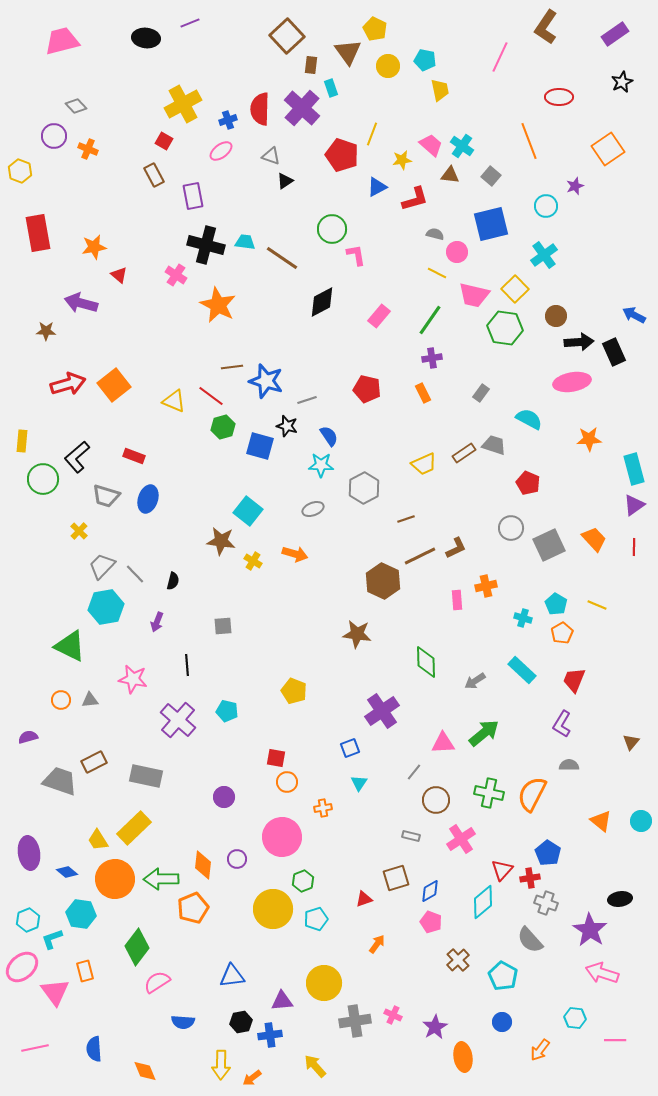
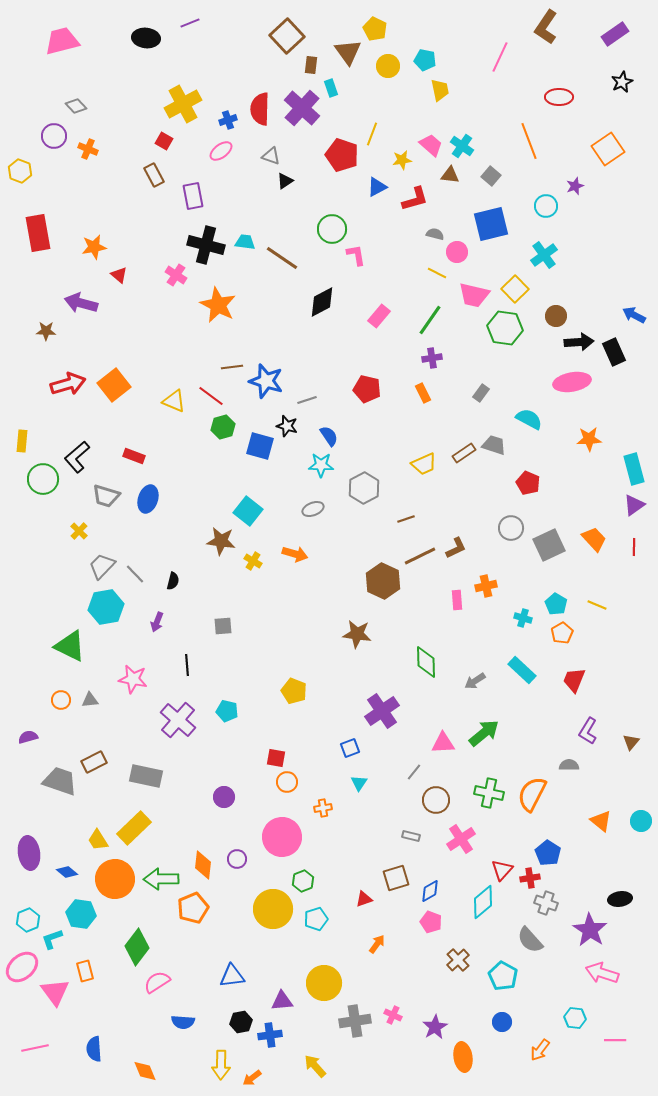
purple L-shape at (562, 724): moved 26 px right, 7 px down
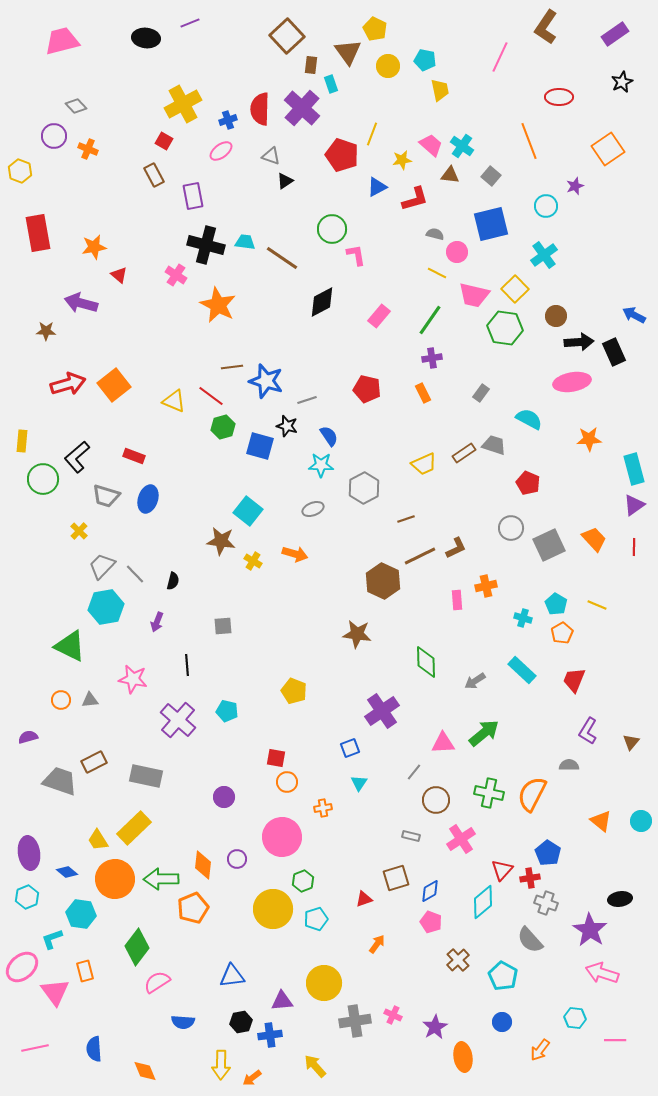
cyan rectangle at (331, 88): moved 4 px up
cyan hexagon at (28, 920): moved 1 px left, 23 px up
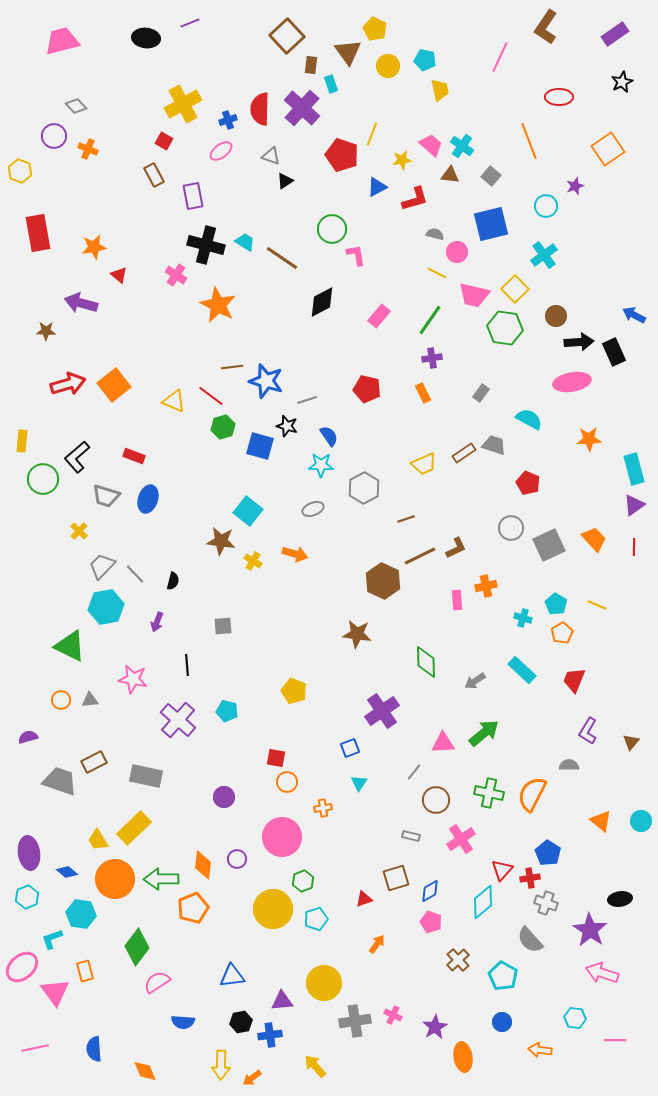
cyan trapezoid at (245, 242): rotated 25 degrees clockwise
orange arrow at (540, 1050): rotated 60 degrees clockwise
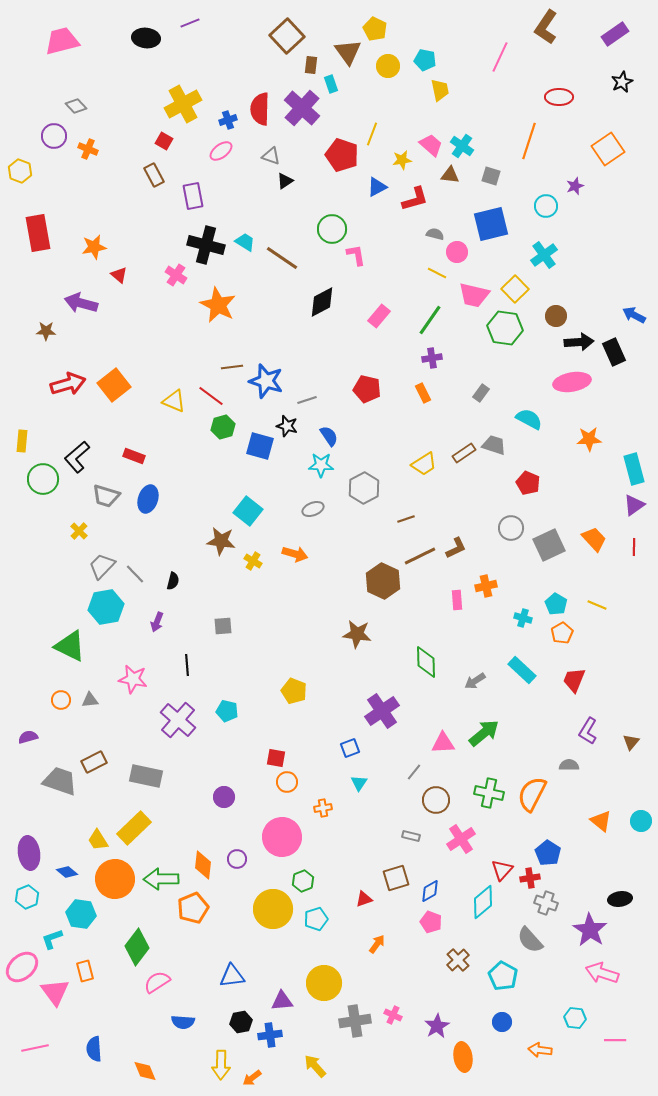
orange line at (529, 141): rotated 39 degrees clockwise
gray square at (491, 176): rotated 24 degrees counterclockwise
yellow trapezoid at (424, 464): rotated 8 degrees counterclockwise
purple star at (435, 1027): moved 2 px right, 1 px up
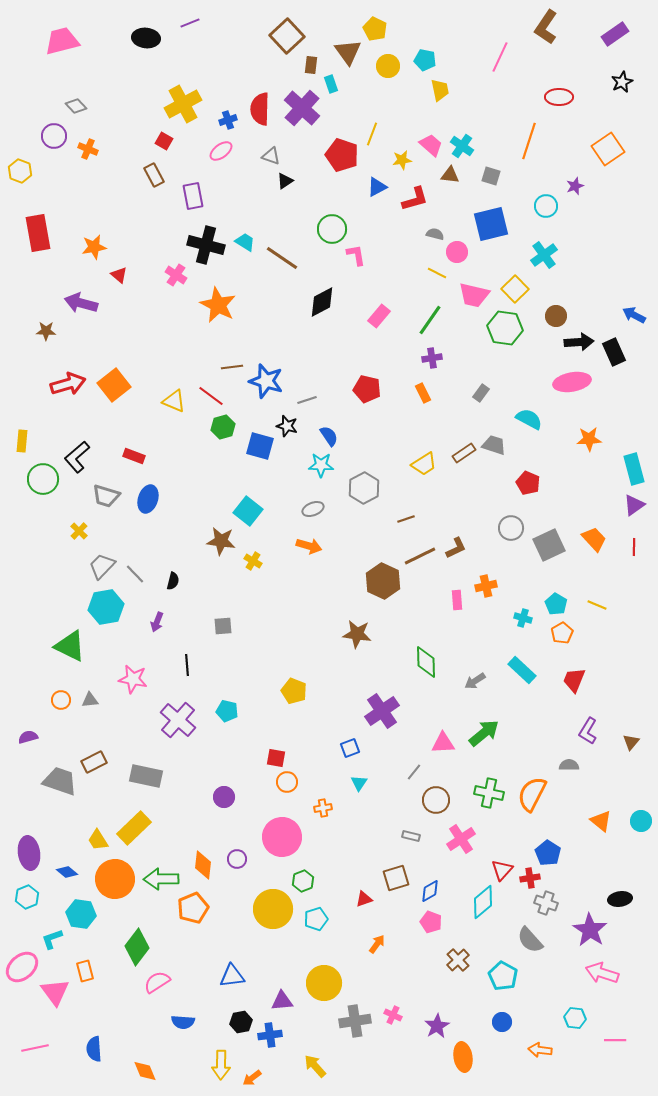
orange arrow at (295, 554): moved 14 px right, 8 px up
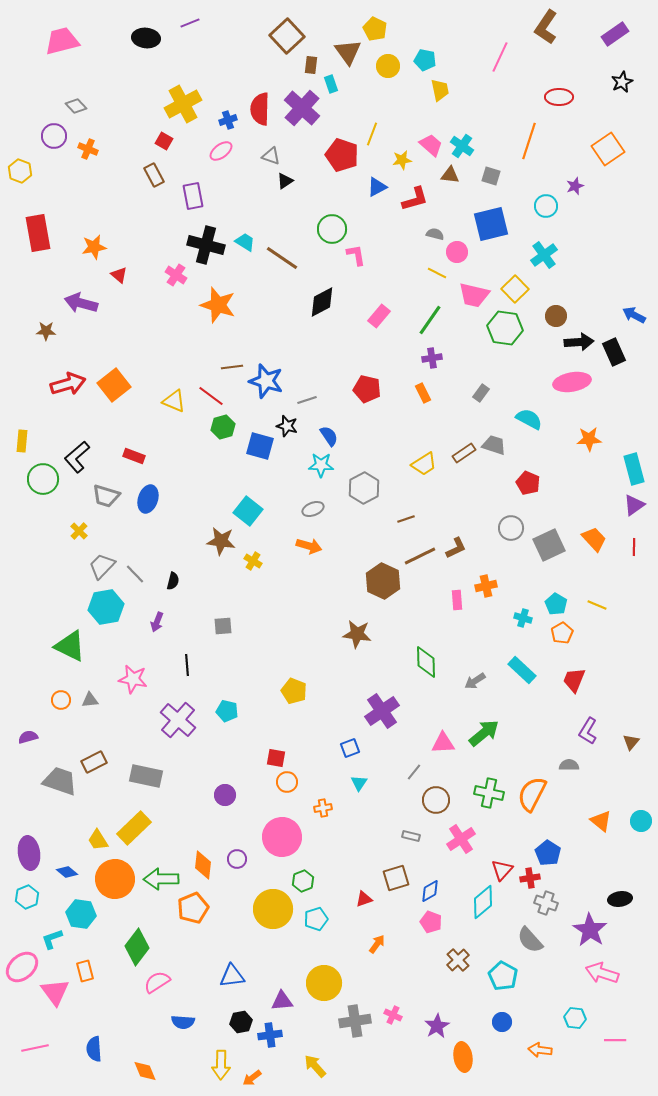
orange star at (218, 305): rotated 9 degrees counterclockwise
purple circle at (224, 797): moved 1 px right, 2 px up
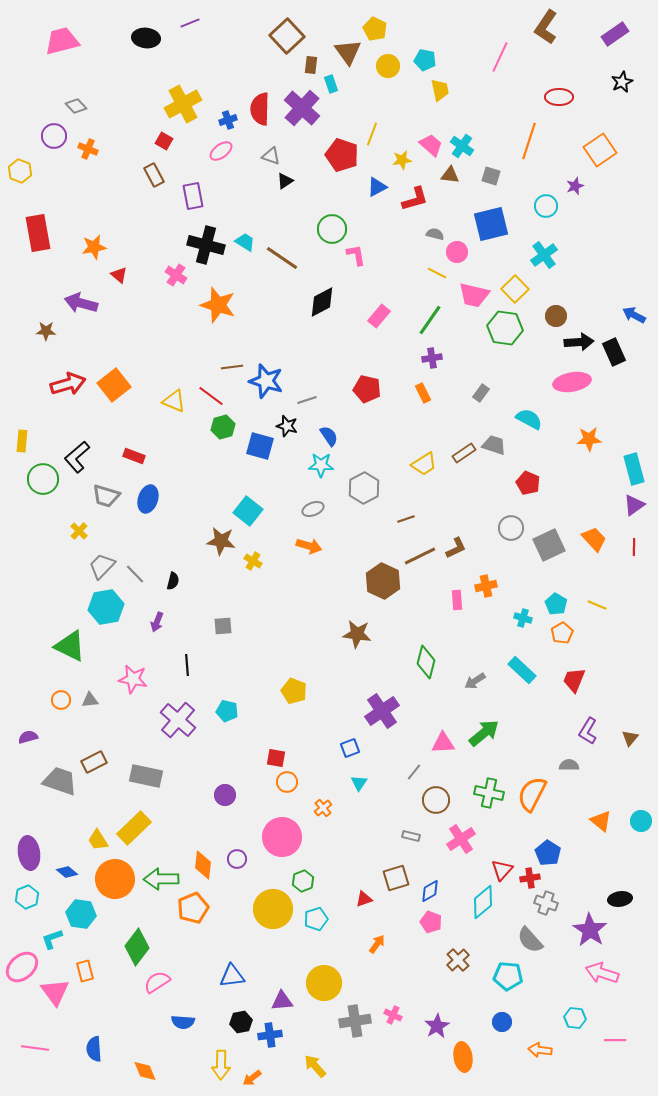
orange square at (608, 149): moved 8 px left, 1 px down
green diamond at (426, 662): rotated 16 degrees clockwise
brown triangle at (631, 742): moved 1 px left, 4 px up
orange cross at (323, 808): rotated 30 degrees counterclockwise
cyan pentagon at (503, 976): moved 5 px right; rotated 24 degrees counterclockwise
pink line at (35, 1048): rotated 20 degrees clockwise
